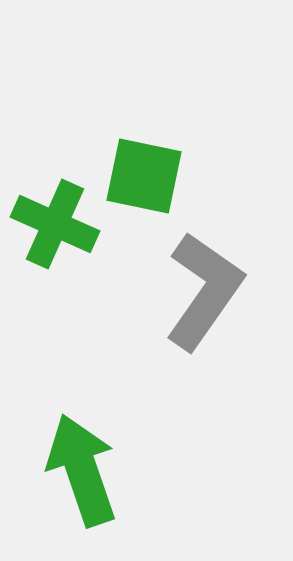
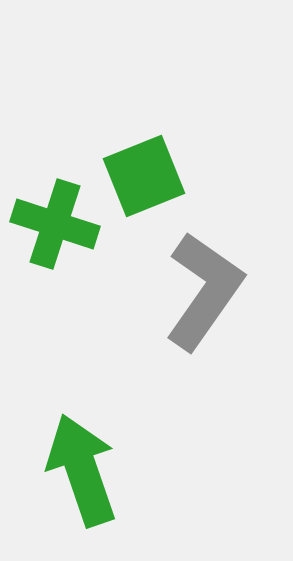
green square: rotated 34 degrees counterclockwise
green cross: rotated 6 degrees counterclockwise
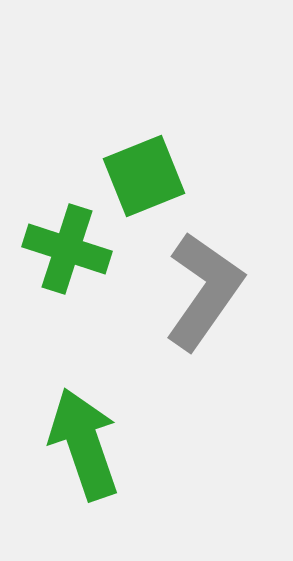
green cross: moved 12 px right, 25 px down
green arrow: moved 2 px right, 26 px up
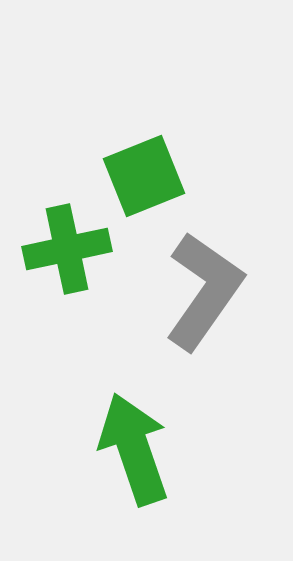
green cross: rotated 30 degrees counterclockwise
green arrow: moved 50 px right, 5 px down
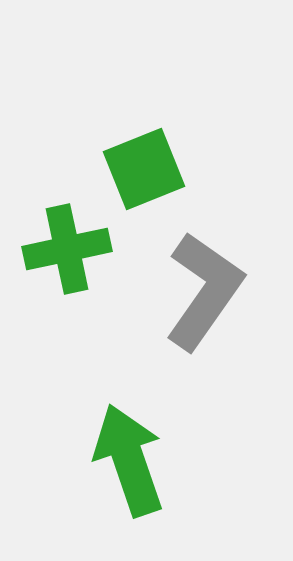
green square: moved 7 px up
green arrow: moved 5 px left, 11 px down
